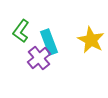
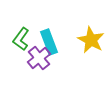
green L-shape: moved 8 px down
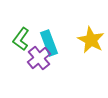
cyan rectangle: moved 1 px down
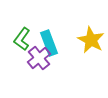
green L-shape: moved 1 px right
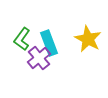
yellow star: moved 3 px left, 1 px up
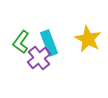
green L-shape: moved 1 px left, 3 px down
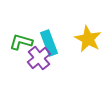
green L-shape: rotated 70 degrees clockwise
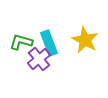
yellow star: moved 3 px left, 1 px down
purple cross: moved 1 px down
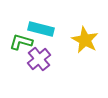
cyan rectangle: moved 8 px left, 14 px up; rotated 55 degrees counterclockwise
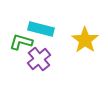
yellow star: rotated 8 degrees clockwise
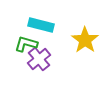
cyan rectangle: moved 4 px up
green L-shape: moved 5 px right, 2 px down
